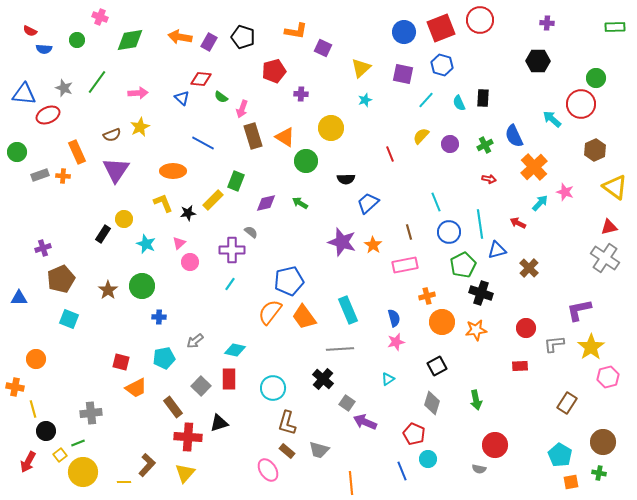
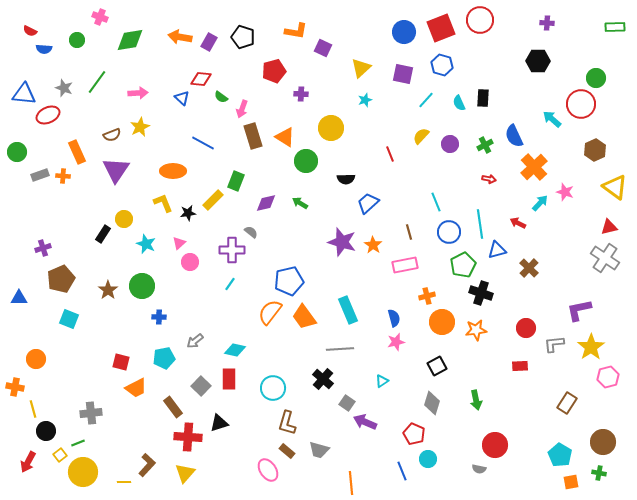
cyan triangle at (388, 379): moved 6 px left, 2 px down
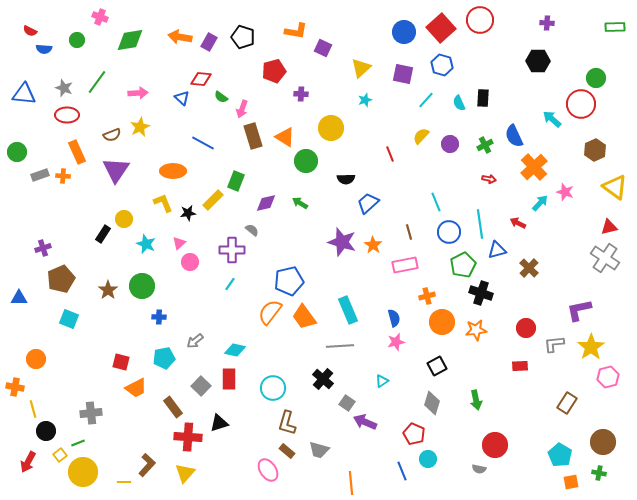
red square at (441, 28): rotated 20 degrees counterclockwise
red ellipse at (48, 115): moved 19 px right; rotated 25 degrees clockwise
gray semicircle at (251, 232): moved 1 px right, 2 px up
gray line at (340, 349): moved 3 px up
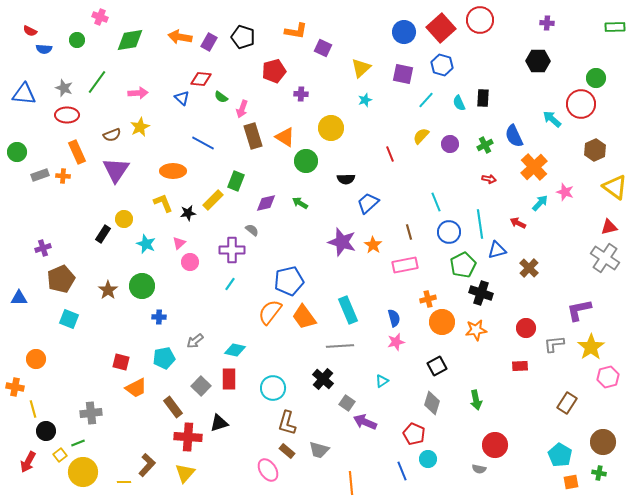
orange cross at (427, 296): moved 1 px right, 3 px down
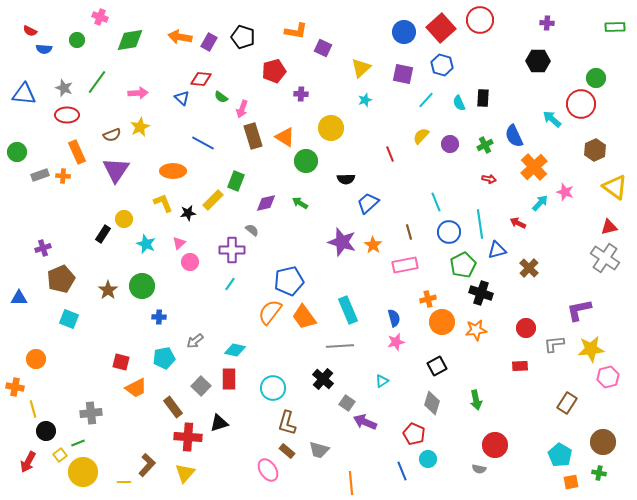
yellow star at (591, 347): moved 2 px down; rotated 28 degrees clockwise
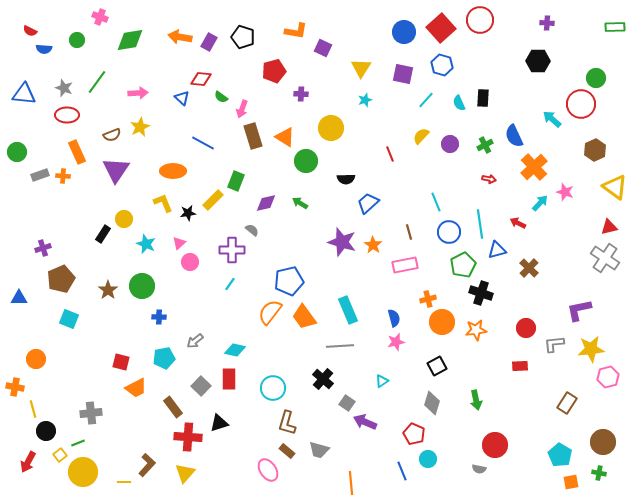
yellow triangle at (361, 68): rotated 15 degrees counterclockwise
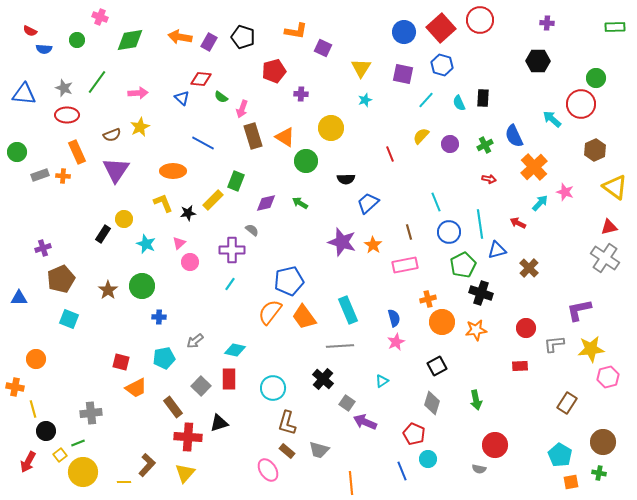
pink star at (396, 342): rotated 12 degrees counterclockwise
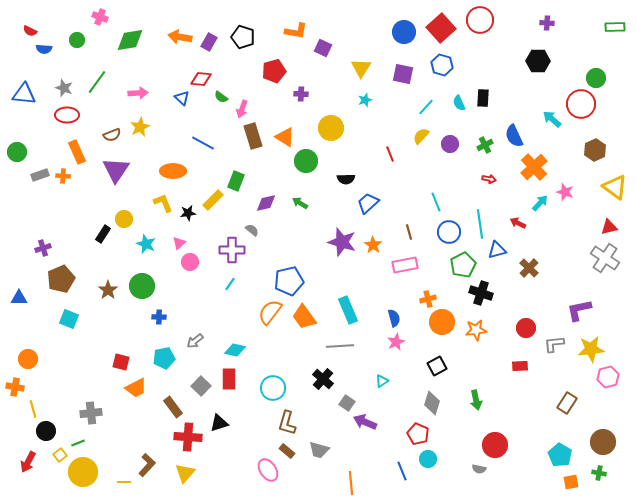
cyan line at (426, 100): moved 7 px down
orange circle at (36, 359): moved 8 px left
red pentagon at (414, 434): moved 4 px right
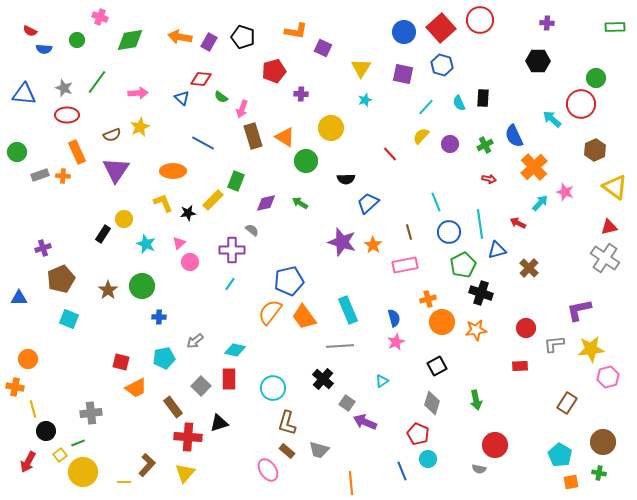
red line at (390, 154): rotated 21 degrees counterclockwise
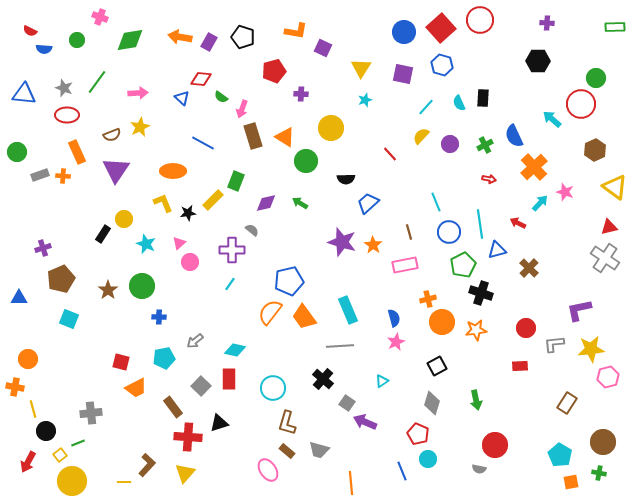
yellow circle at (83, 472): moved 11 px left, 9 px down
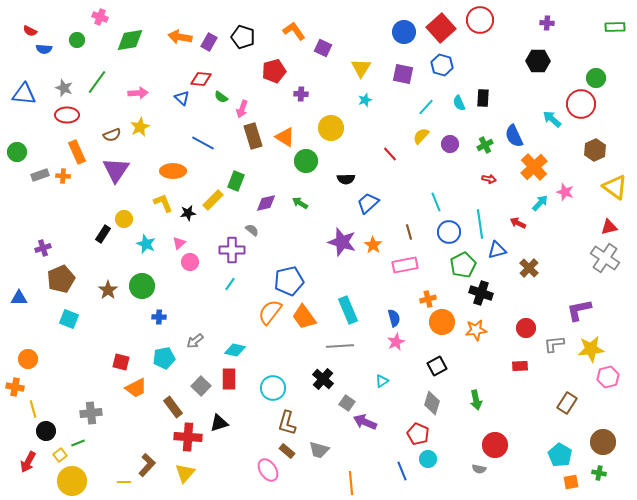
orange L-shape at (296, 31): moved 2 px left; rotated 135 degrees counterclockwise
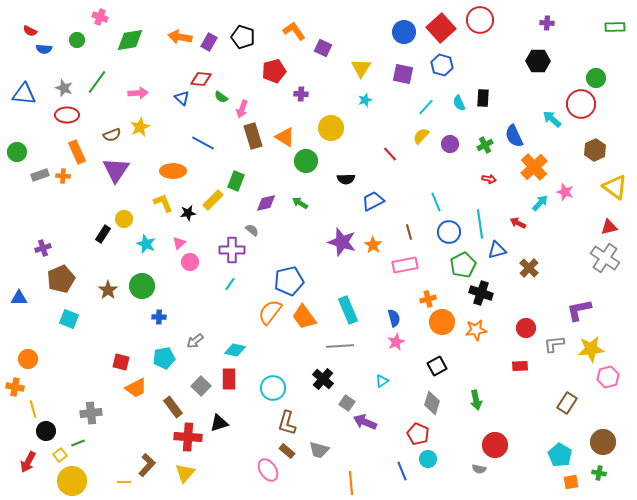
blue trapezoid at (368, 203): moved 5 px right, 2 px up; rotated 15 degrees clockwise
